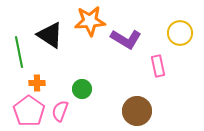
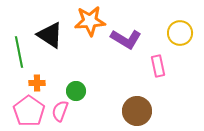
green circle: moved 6 px left, 2 px down
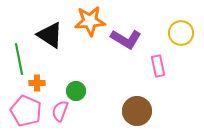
yellow circle: moved 1 px right
green line: moved 7 px down
pink pentagon: moved 3 px left; rotated 12 degrees counterclockwise
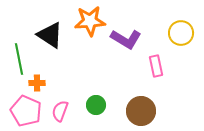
pink rectangle: moved 2 px left
green circle: moved 20 px right, 14 px down
brown circle: moved 4 px right
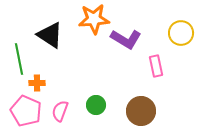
orange star: moved 4 px right, 2 px up
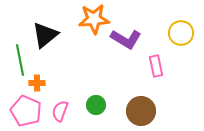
black triangle: moved 5 px left; rotated 48 degrees clockwise
green line: moved 1 px right, 1 px down
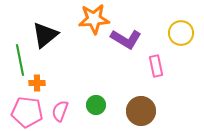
pink pentagon: moved 1 px right, 1 px down; rotated 16 degrees counterclockwise
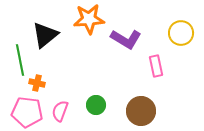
orange star: moved 5 px left
orange cross: rotated 14 degrees clockwise
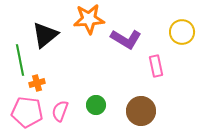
yellow circle: moved 1 px right, 1 px up
orange cross: rotated 28 degrees counterclockwise
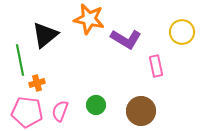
orange star: rotated 16 degrees clockwise
